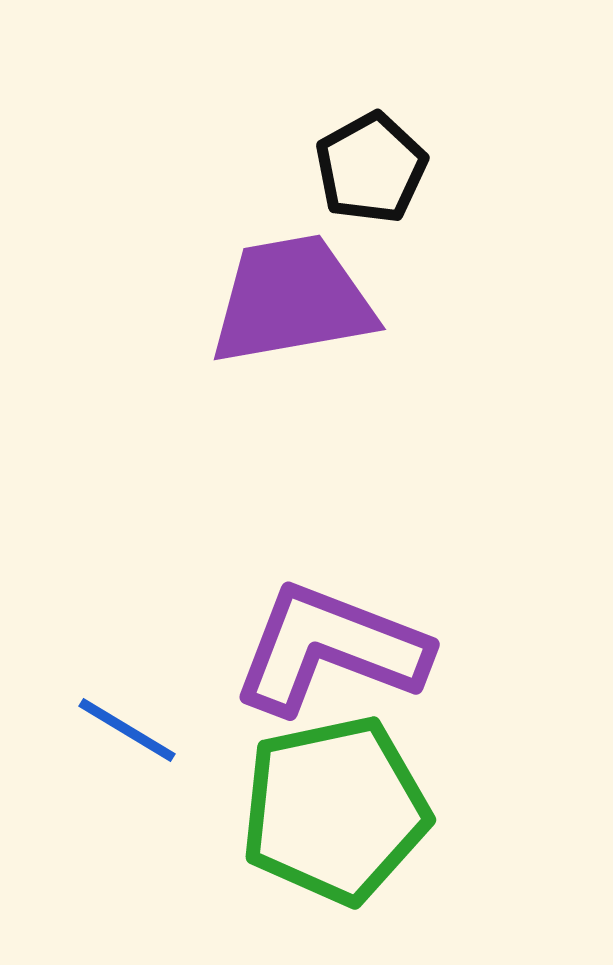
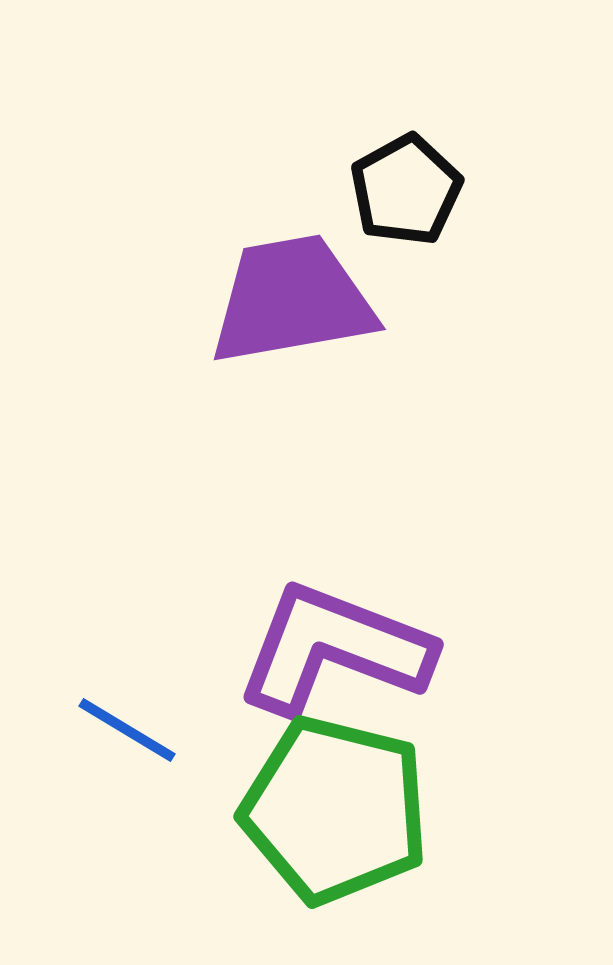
black pentagon: moved 35 px right, 22 px down
purple L-shape: moved 4 px right
green pentagon: rotated 26 degrees clockwise
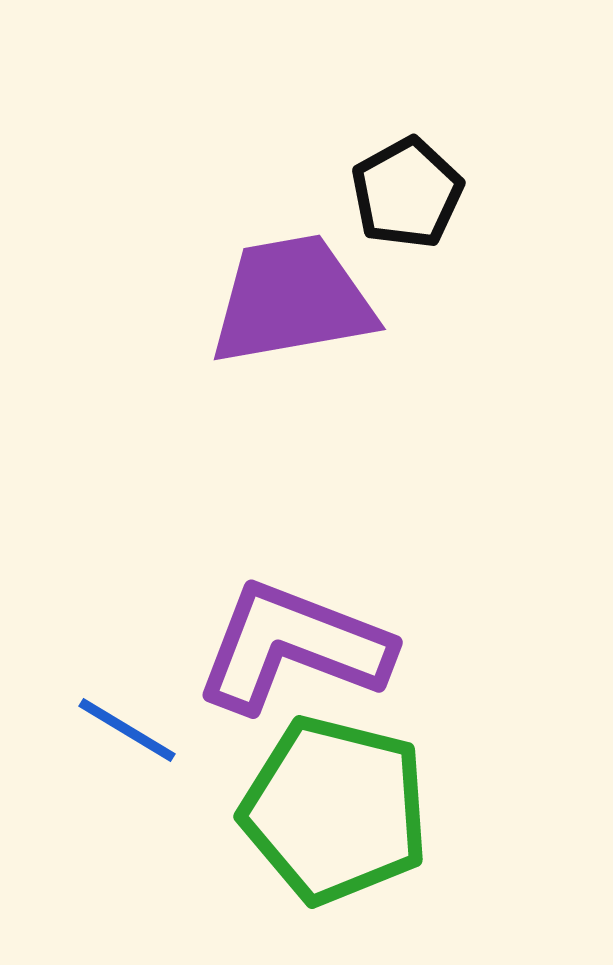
black pentagon: moved 1 px right, 3 px down
purple L-shape: moved 41 px left, 2 px up
